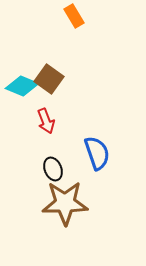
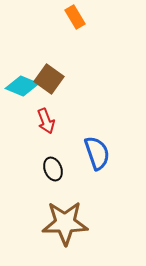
orange rectangle: moved 1 px right, 1 px down
brown star: moved 20 px down
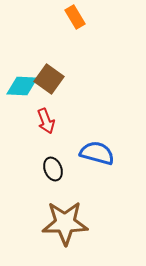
cyan diamond: rotated 20 degrees counterclockwise
blue semicircle: rotated 56 degrees counterclockwise
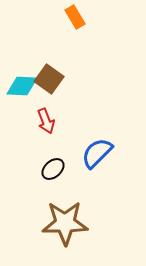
blue semicircle: rotated 60 degrees counterclockwise
black ellipse: rotated 70 degrees clockwise
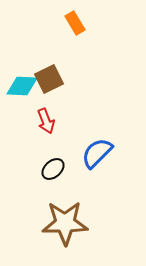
orange rectangle: moved 6 px down
brown square: rotated 28 degrees clockwise
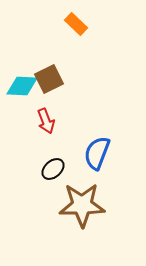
orange rectangle: moved 1 px right, 1 px down; rotated 15 degrees counterclockwise
blue semicircle: rotated 24 degrees counterclockwise
brown star: moved 17 px right, 18 px up
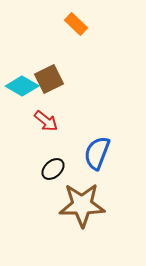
cyan diamond: rotated 28 degrees clockwise
red arrow: rotated 30 degrees counterclockwise
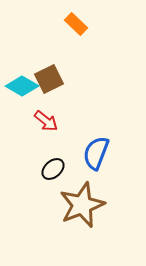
blue semicircle: moved 1 px left
brown star: rotated 21 degrees counterclockwise
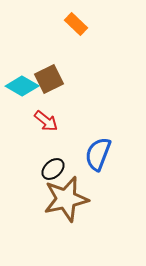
blue semicircle: moved 2 px right, 1 px down
brown star: moved 16 px left, 6 px up; rotated 9 degrees clockwise
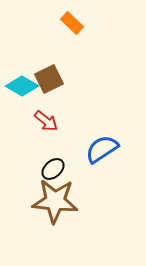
orange rectangle: moved 4 px left, 1 px up
blue semicircle: moved 4 px right, 5 px up; rotated 36 degrees clockwise
brown star: moved 11 px left, 2 px down; rotated 18 degrees clockwise
